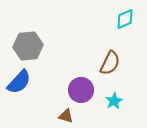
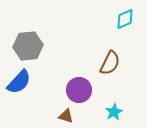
purple circle: moved 2 px left
cyan star: moved 11 px down
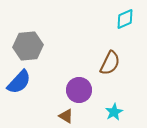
brown triangle: rotated 14 degrees clockwise
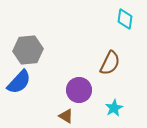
cyan diamond: rotated 60 degrees counterclockwise
gray hexagon: moved 4 px down
cyan star: moved 4 px up
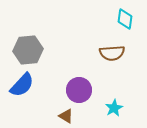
brown semicircle: moved 2 px right, 10 px up; rotated 60 degrees clockwise
blue semicircle: moved 3 px right, 3 px down
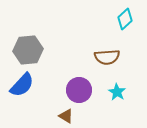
cyan diamond: rotated 40 degrees clockwise
brown semicircle: moved 5 px left, 4 px down
cyan star: moved 3 px right, 16 px up; rotated 12 degrees counterclockwise
